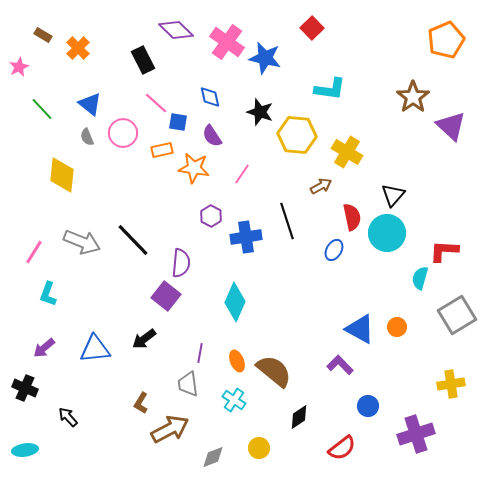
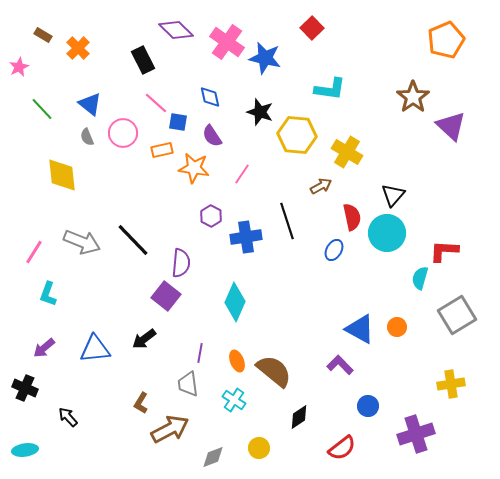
yellow diamond at (62, 175): rotated 12 degrees counterclockwise
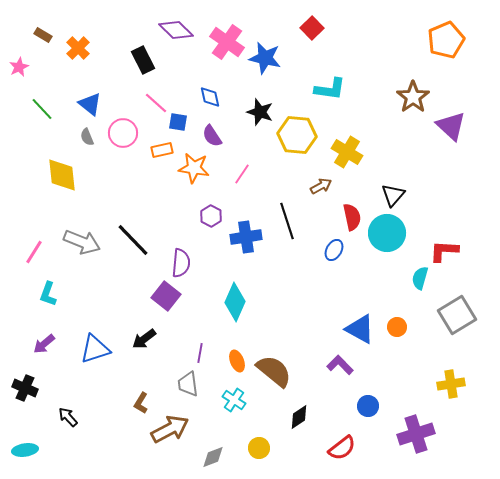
purple arrow at (44, 348): moved 4 px up
blue triangle at (95, 349): rotated 12 degrees counterclockwise
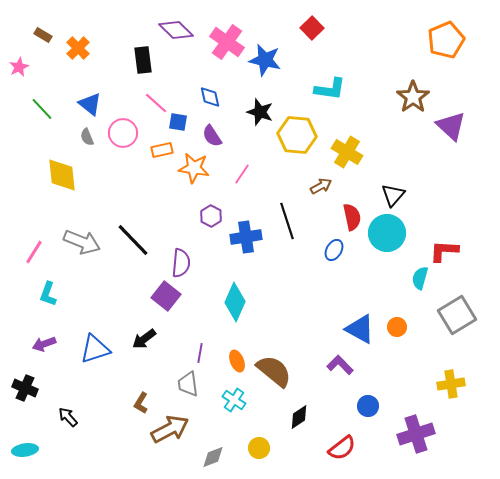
blue star at (265, 58): moved 2 px down
black rectangle at (143, 60): rotated 20 degrees clockwise
purple arrow at (44, 344): rotated 20 degrees clockwise
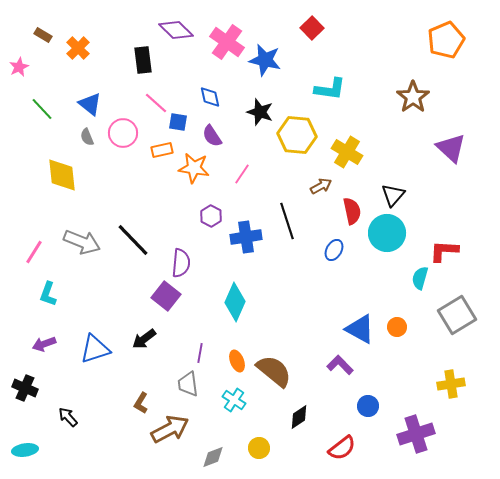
purple triangle at (451, 126): moved 22 px down
red semicircle at (352, 217): moved 6 px up
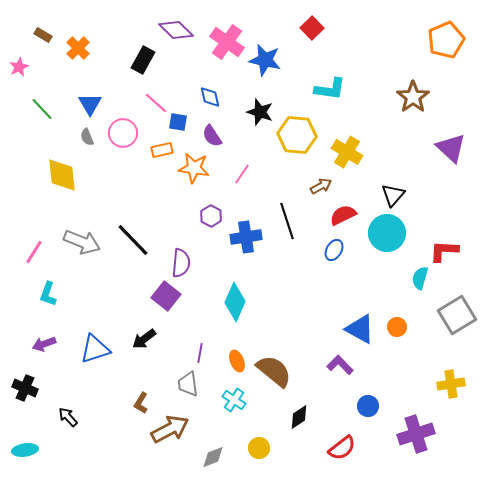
black rectangle at (143, 60): rotated 36 degrees clockwise
blue triangle at (90, 104): rotated 20 degrees clockwise
red semicircle at (352, 211): moved 9 px left, 4 px down; rotated 104 degrees counterclockwise
